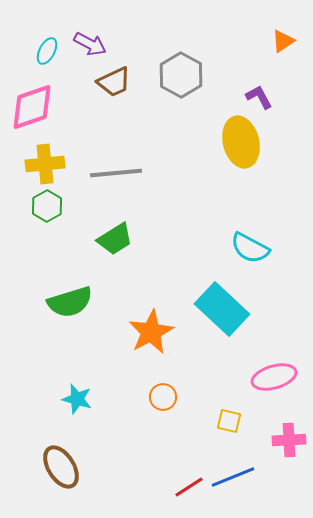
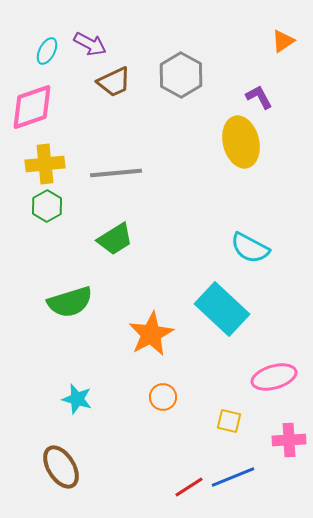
orange star: moved 2 px down
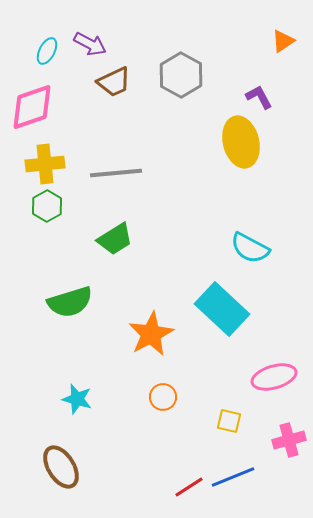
pink cross: rotated 12 degrees counterclockwise
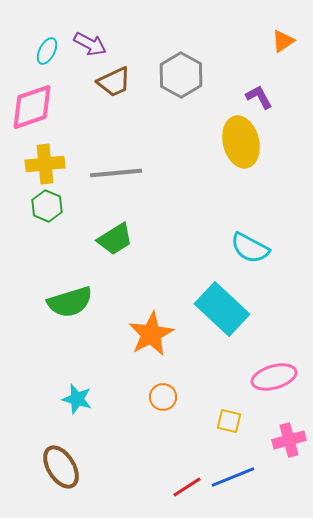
green hexagon: rotated 8 degrees counterclockwise
red line: moved 2 px left
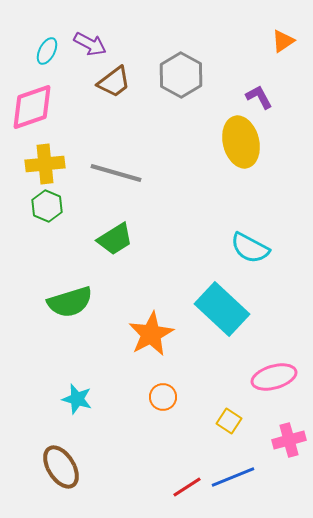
brown trapezoid: rotated 12 degrees counterclockwise
gray line: rotated 21 degrees clockwise
yellow square: rotated 20 degrees clockwise
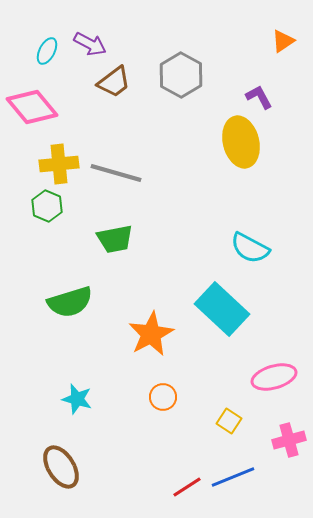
pink diamond: rotated 69 degrees clockwise
yellow cross: moved 14 px right
green trapezoid: rotated 21 degrees clockwise
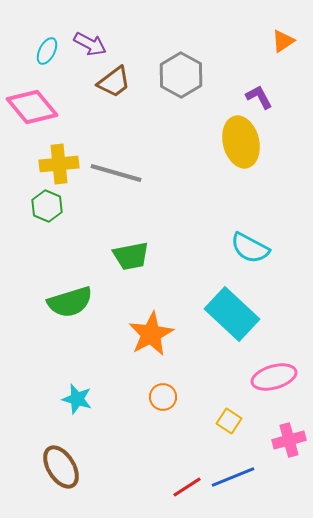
green trapezoid: moved 16 px right, 17 px down
cyan rectangle: moved 10 px right, 5 px down
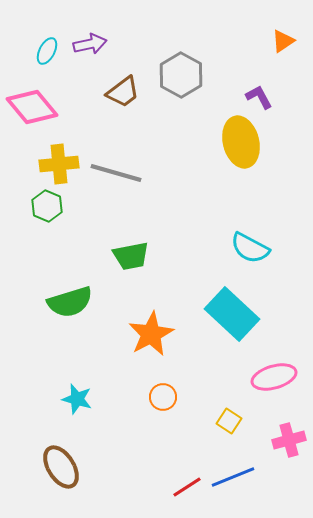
purple arrow: rotated 40 degrees counterclockwise
brown trapezoid: moved 9 px right, 10 px down
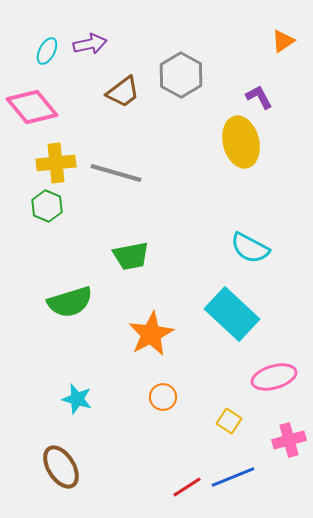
yellow cross: moved 3 px left, 1 px up
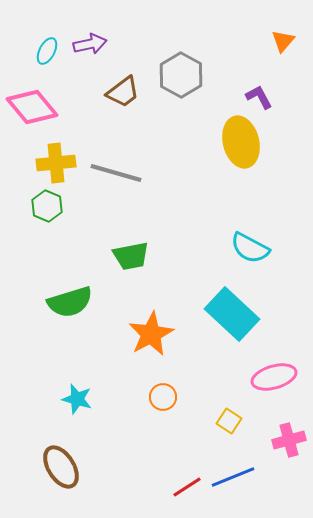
orange triangle: rotated 15 degrees counterclockwise
